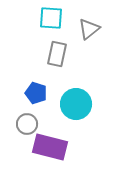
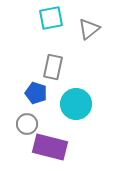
cyan square: rotated 15 degrees counterclockwise
gray rectangle: moved 4 px left, 13 px down
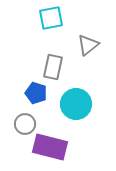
gray triangle: moved 1 px left, 16 px down
gray circle: moved 2 px left
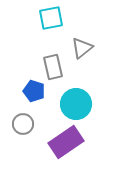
gray triangle: moved 6 px left, 3 px down
gray rectangle: rotated 25 degrees counterclockwise
blue pentagon: moved 2 px left, 2 px up
gray circle: moved 2 px left
purple rectangle: moved 16 px right, 5 px up; rotated 48 degrees counterclockwise
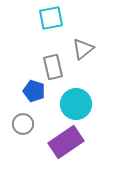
gray triangle: moved 1 px right, 1 px down
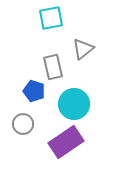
cyan circle: moved 2 px left
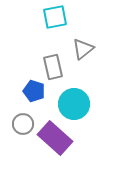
cyan square: moved 4 px right, 1 px up
purple rectangle: moved 11 px left, 4 px up; rotated 76 degrees clockwise
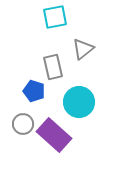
cyan circle: moved 5 px right, 2 px up
purple rectangle: moved 1 px left, 3 px up
